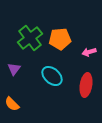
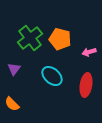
orange pentagon: rotated 20 degrees clockwise
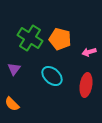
green cross: rotated 20 degrees counterclockwise
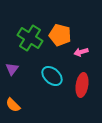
orange pentagon: moved 4 px up
pink arrow: moved 8 px left
purple triangle: moved 2 px left
red ellipse: moved 4 px left
orange semicircle: moved 1 px right, 1 px down
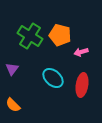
green cross: moved 2 px up
cyan ellipse: moved 1 px right, 2 px down
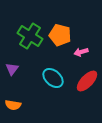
red ellipse: moved 5 px right, 4 px up; rotated 35 degrees clockwise
orange semicircle: rotated 35 degrees counterclockwise
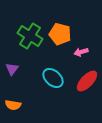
orange pentagon: moved 1 px up
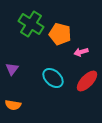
green cross: moved 1 px right, 12 px up
